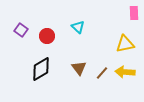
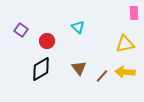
red circle: moved 5 px down
brown line: moved 3 px down
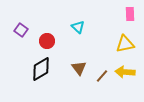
pink rectangle: moved 4 px left, 1 px down
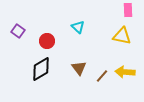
pink rectangle: moved 2 px left, 4 px up
purple square: moved 3 px left, 1 px down
yellow triangle: moved 3 px left, 8 px up; rotated 24 degrees clockwise
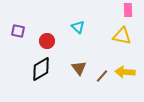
purple square: rotated 24 degrees counterclockwise
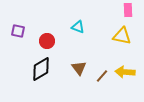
cyan triangle: rotated 24 degrees counterclockwise
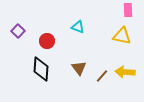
purple square: rotated 32 degrees clockwise
black diamond: rotated 55 degrees counterclockwise
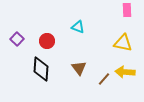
pink rectangle: moved 1 px left
purple square: moved 1 px left, 8 px down
yellow triangle: moved 1 px right, 7 px down
brown line: moved 2 px right, 3 px down
